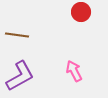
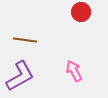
brown line: moved 8 px right, 5 px down
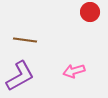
red circle: moved 9 px right
pink arrow: rotated 80 degrees counterclockwise
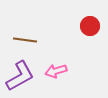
red circle: moved 14 px down
pink arrow: moved 18 px left
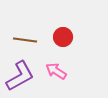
red circle: moved 27 px left, 11 px down
pink arrow: rotated 50 degrees clockwise
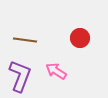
red circle: moved 17 px right, 1 px down
purple L-shape: rotated 40 degrees counterclockwise
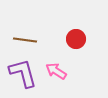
red circle: moved 4 px left, 1 px down
purple L-shape: moved 3 px right, 3 px up; rotated 36 degrees counterclockwise
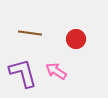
brown line: moved 5 px right, 7 px up
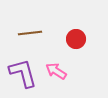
brown line: rotated 15 degrees counterclockwise
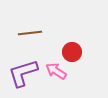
red circle: moved 4 px left, 13 px down
purple L-shape: rotated 92 degrees counterclockwise
